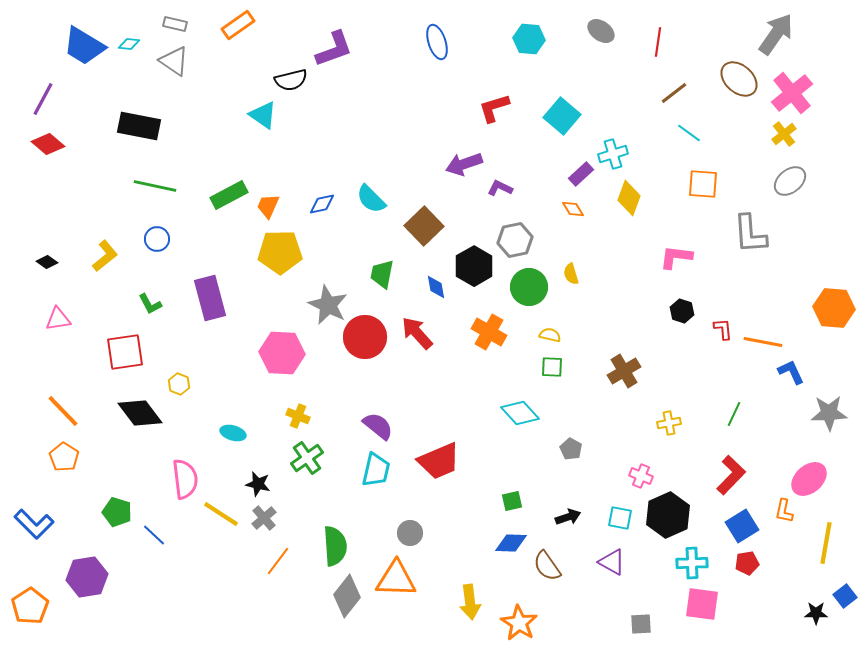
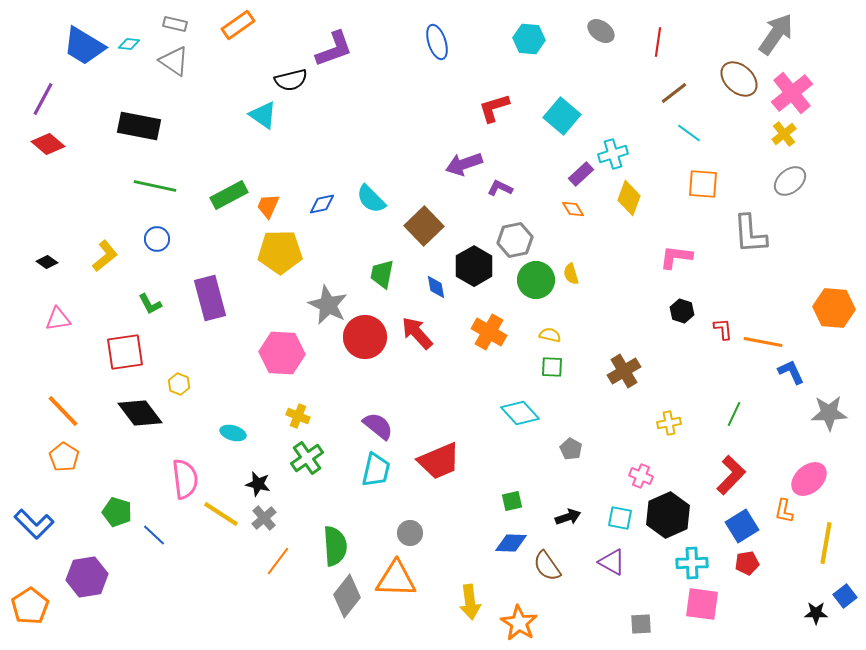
green circle at (529, 287): moved 7 px right, 7 px up
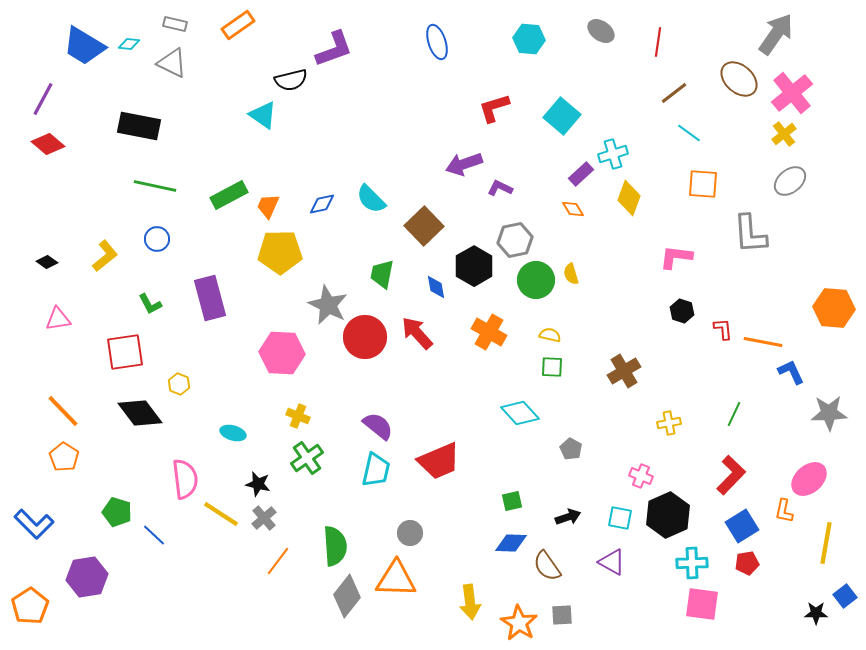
gray triangle at (174, 61): moved 2 px left, 2 px down; rotated 8 degrees counterclockwise
gray square at (641, 624): moved 79 px left, 9 px up
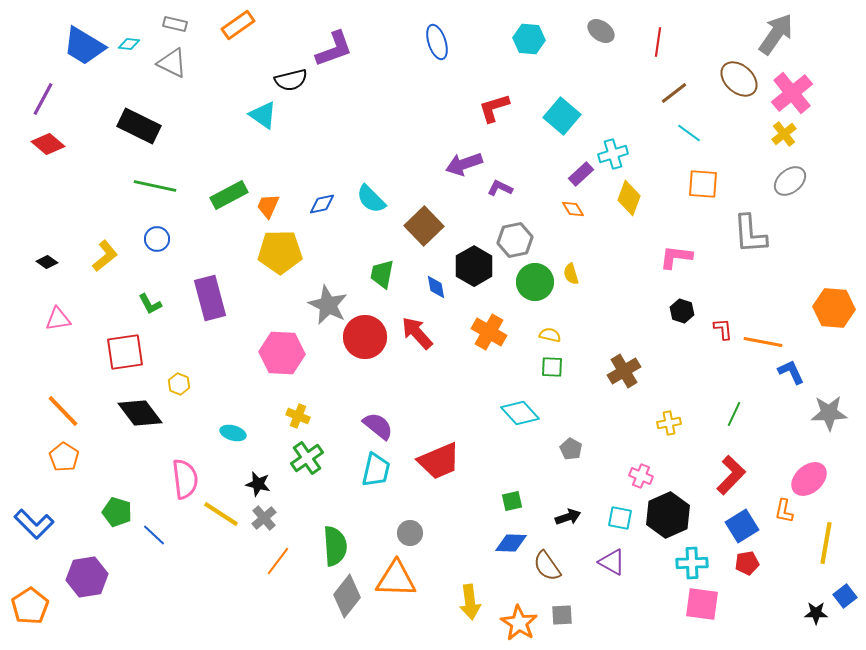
black rectangle at (139, 126): rotated 15 degrees clockwise
green circle at (536, 280): moved 1 px left, 2 px down
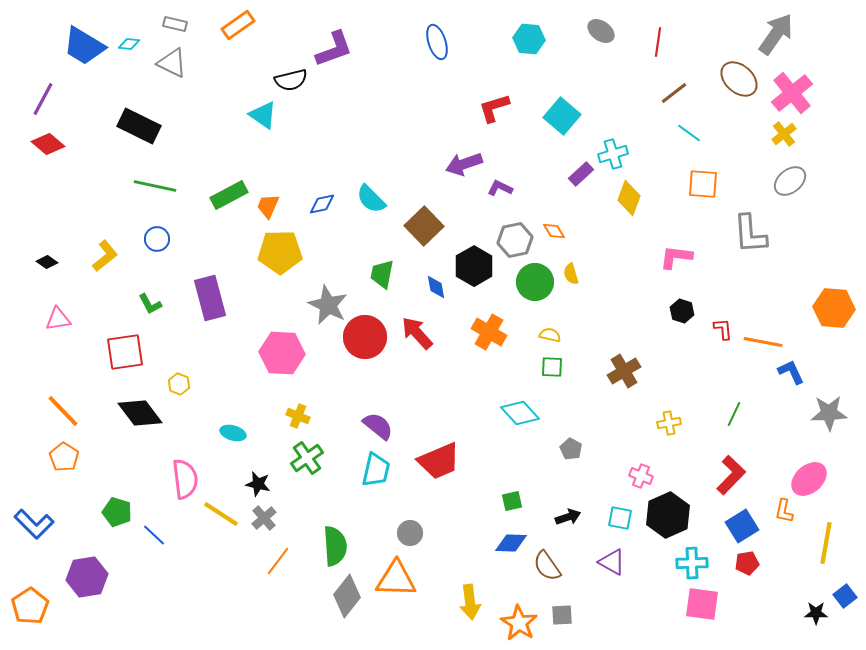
orange diamond at (573, 209): moved 19 px left, 22 px down
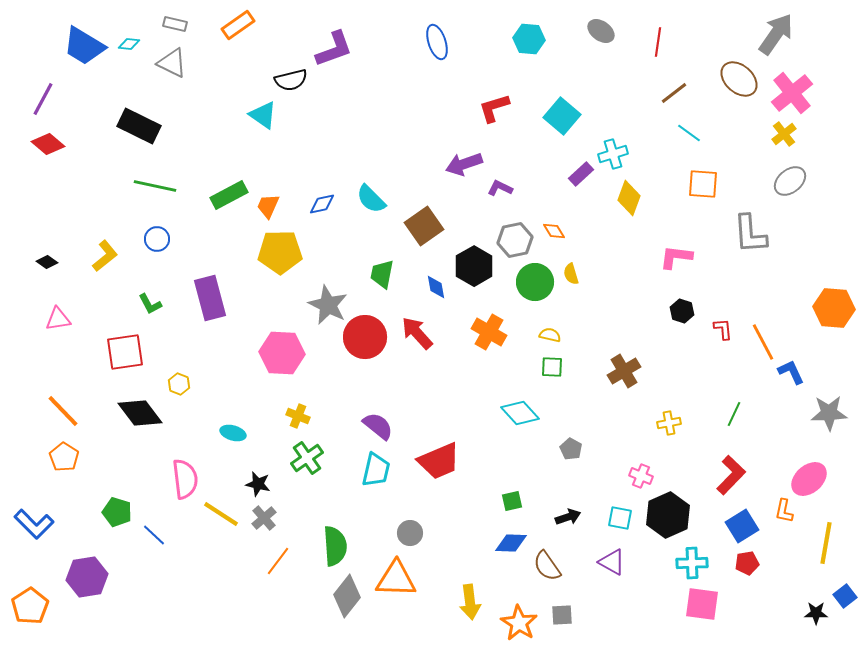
brown square at (424, 226): rotated 9 degrees clockwise
orange line at (763, 342): rotated 51 degrees clockwise
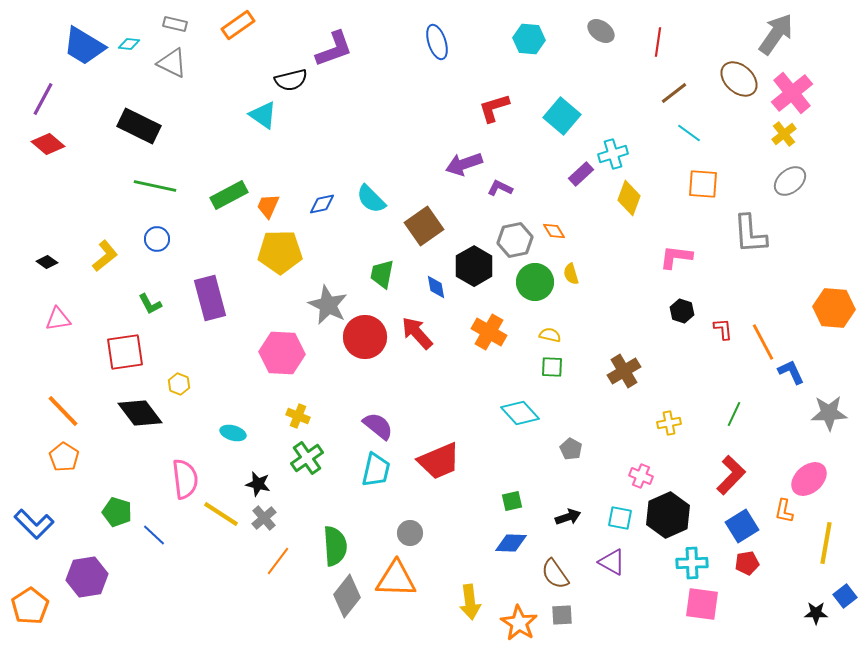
brown semicircle at (547, 566): moved 8 px right, 8 px down
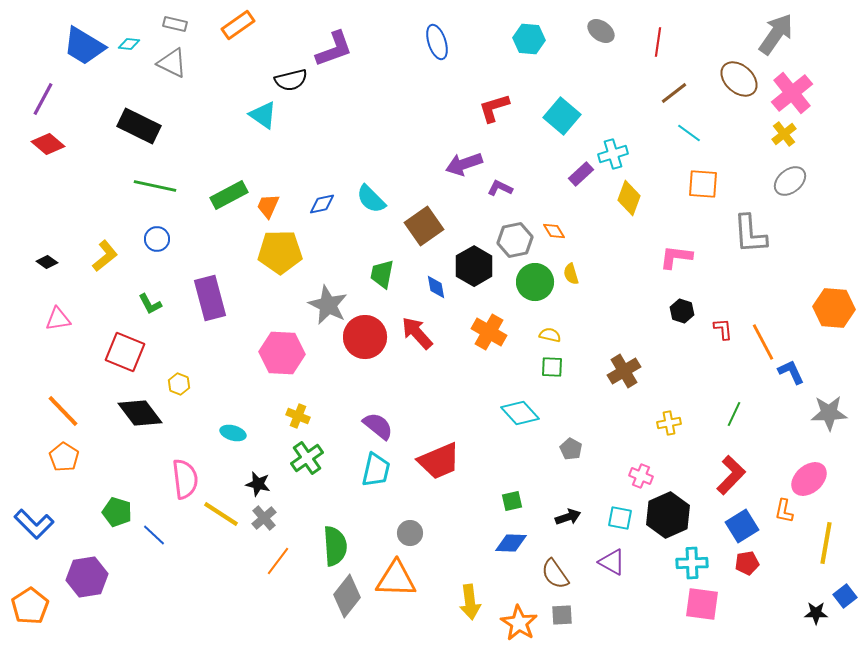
red square at (125, 352): rotated 30 degrees clockwise
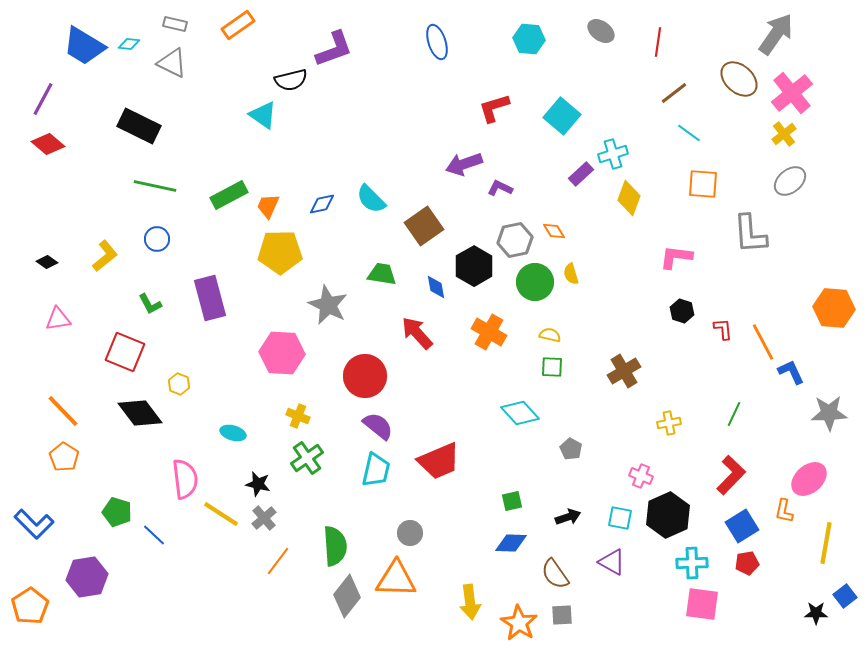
green trapezoid at (382, 274): rotated 88 degrees clockwise
red circle at (365, 337): moved 39 px down
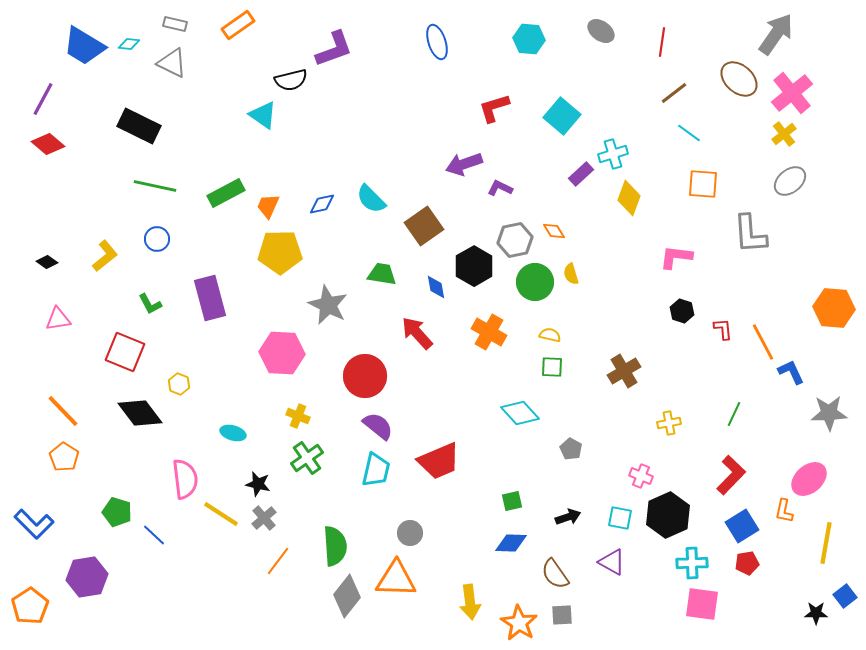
red line at (658, 42): moved 4 px right
green rectangle at (229, 195): moved 3 px left, 2 px up
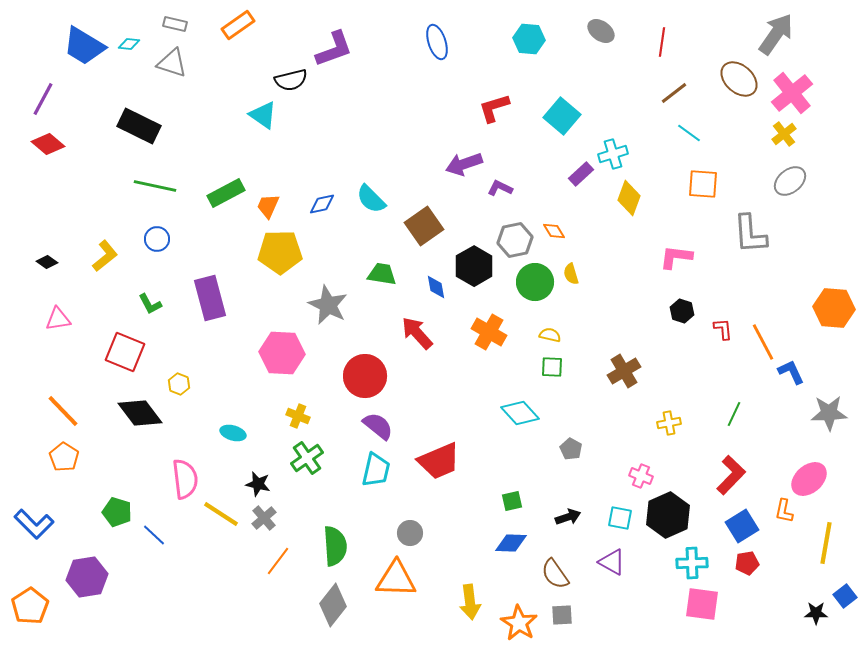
gray triangle at (172, 63): rotated 8 degrees counterclockwise
gray diamond at (347, 596): moved 14 px left, 9 px down
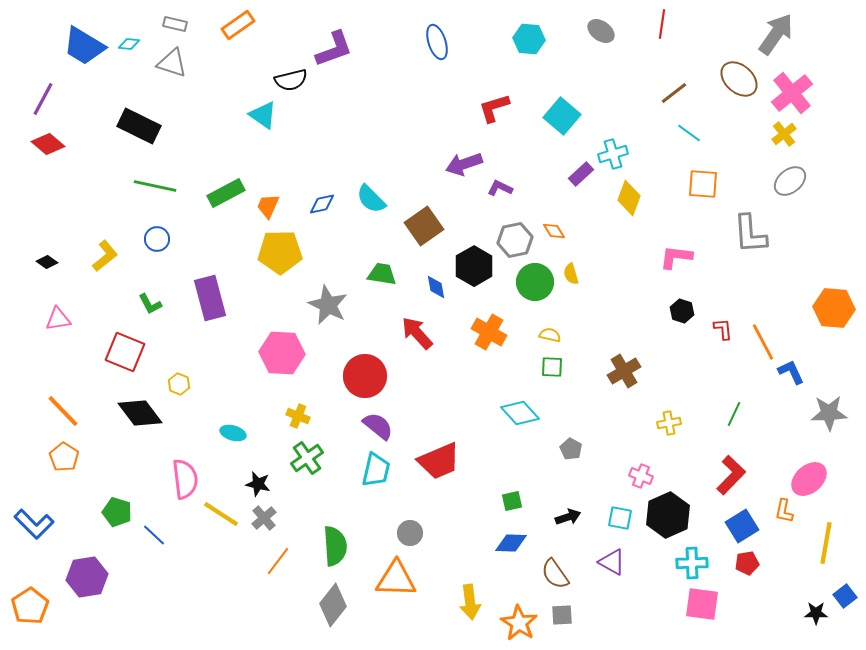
red line at (662, 42): moved 18 px up
